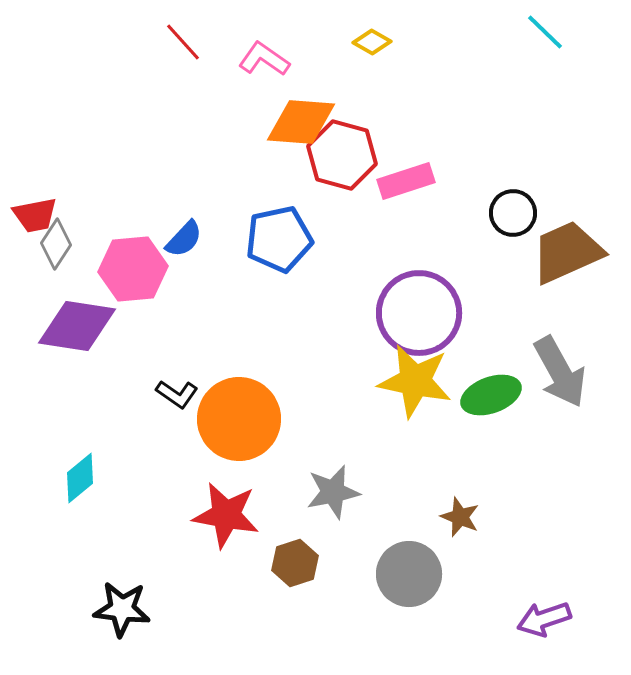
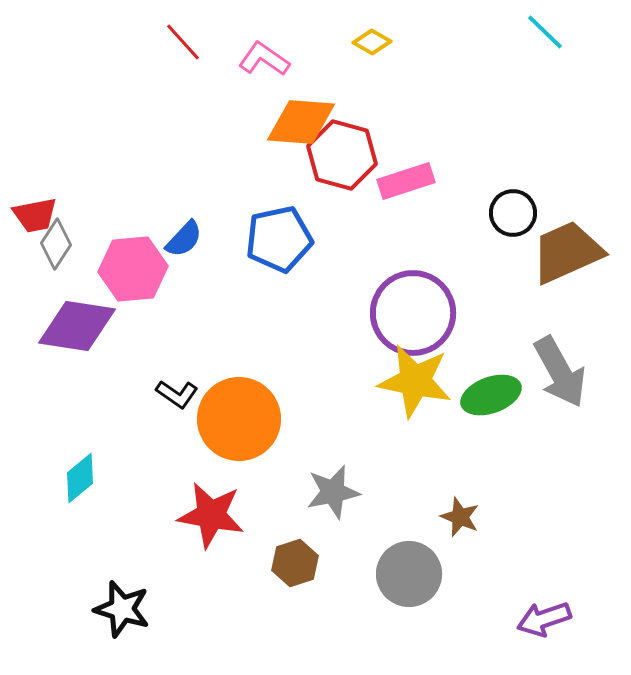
purple circle: moved 6 px left
red star: moved 15 px left
black star: rotated 10 degrees clockwise
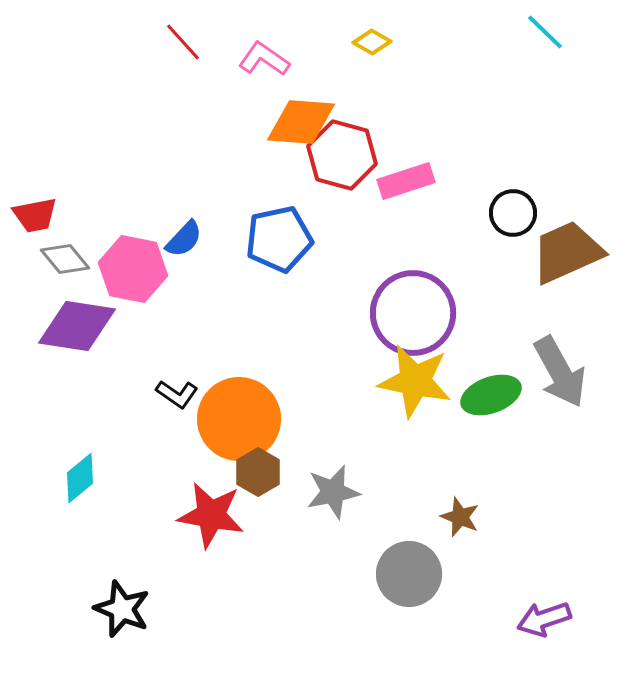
gray diamond: moved 9 px right, 15 px down; rotated 72 degrees counterclockwise
pink hexagon: rotated 16 degrees clockwise
brown hexagon: moved 37 px left, 91 px up; rotated 12 degrees counterclockwise
black star: rotated 6 degrees clockwise
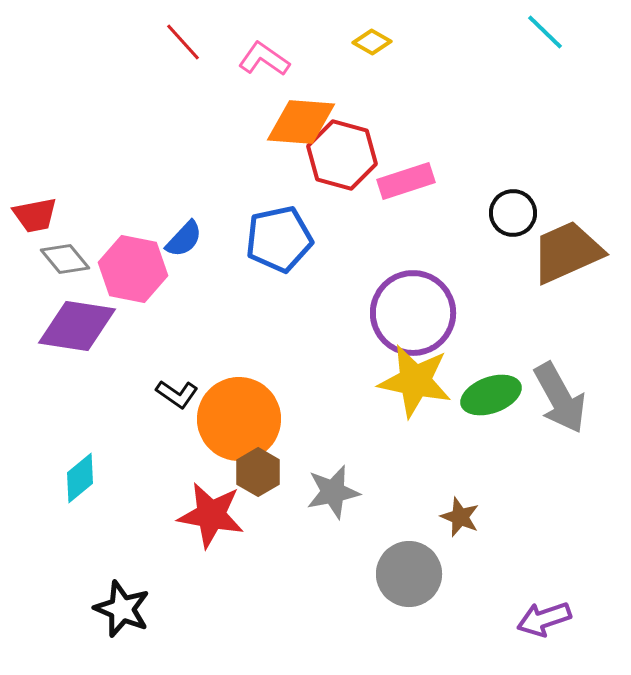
gray arrow: moved 26 px down
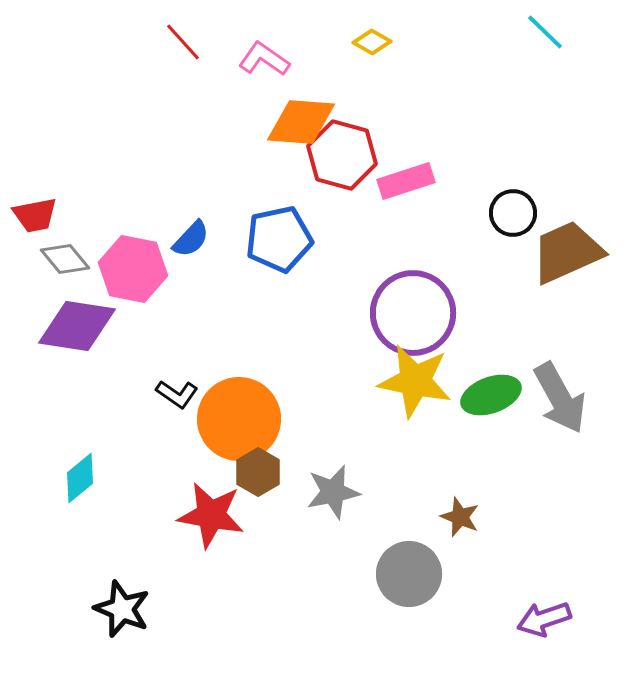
blue semicircle: moved 7 px right
